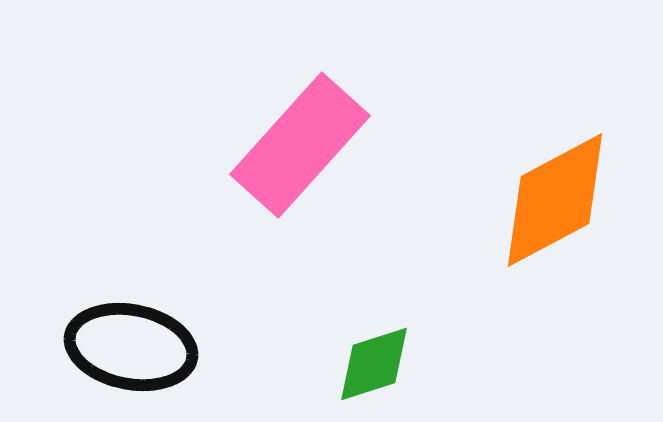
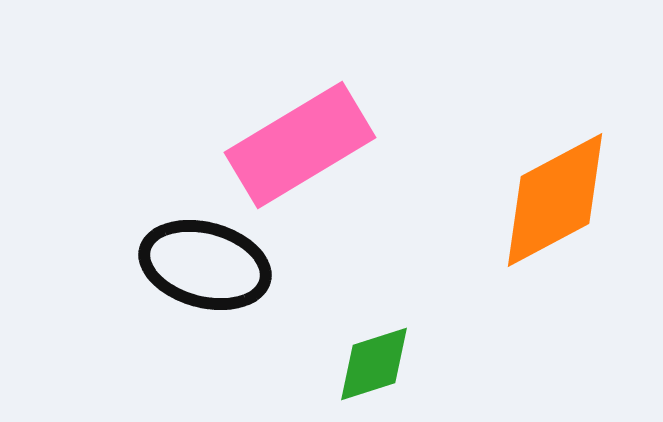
pink rectangle: rotated 17 degrees clockwise
black ellipse: moved 74 px right, 82 px up; rotated 4 degrees clockwise
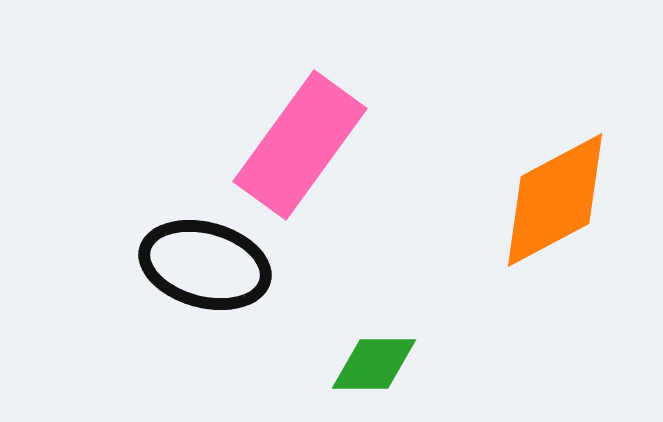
pink rectangle: rotated 23 degrees counterclockwise
green diamond: rotated 18 degrees clockwise
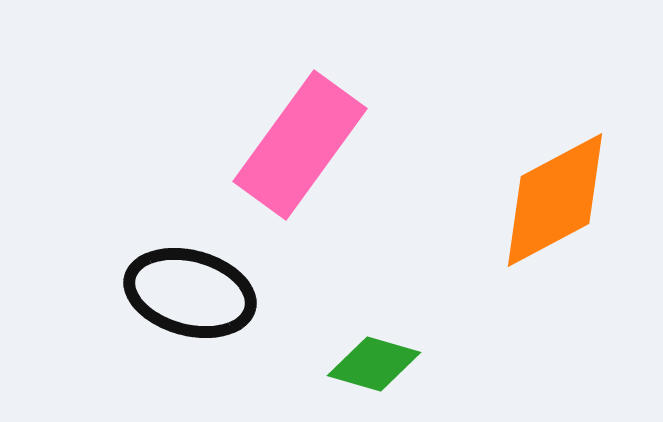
black ellipse: moved 15 px left, 28 px down
green diamond: rotated 16 degrees clockwise
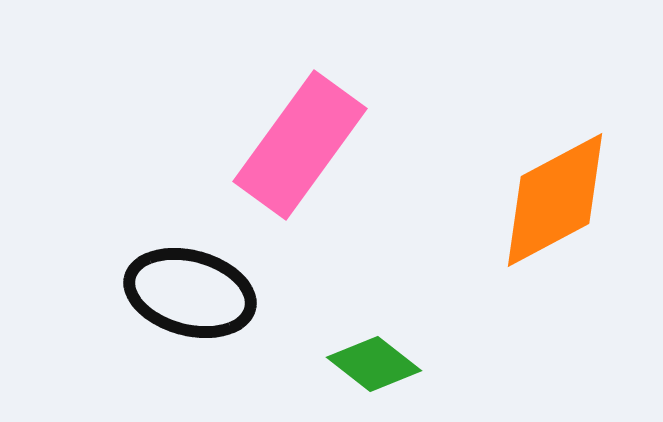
green diamond: rotated 22 degrees clockwise
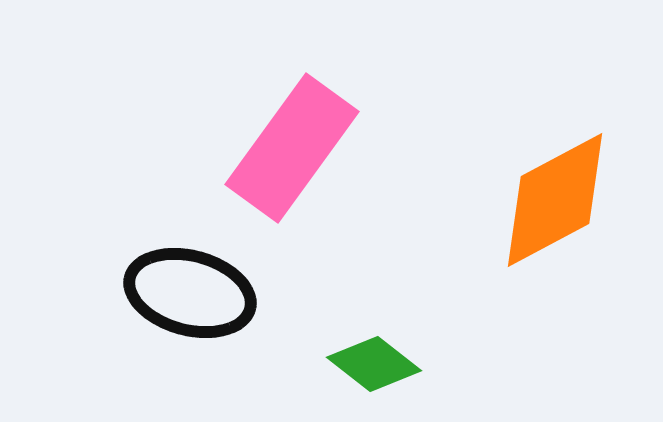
pink rectangle: moved 8 px left, 3 px down
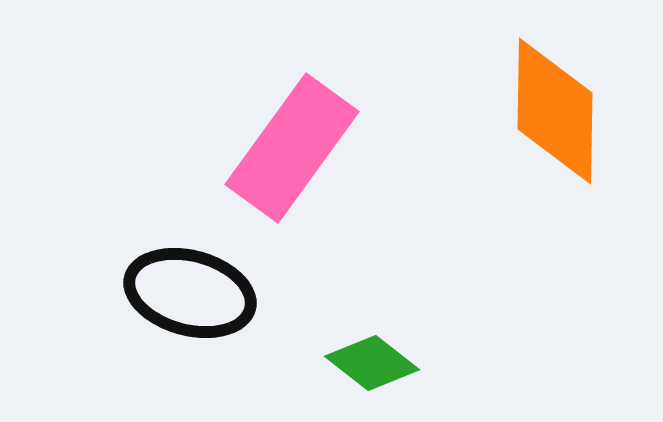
orange diamond: moved 89 px up; rotated 61 degrees counterclockwise
green diamond: moved 2 px left, 1 px up
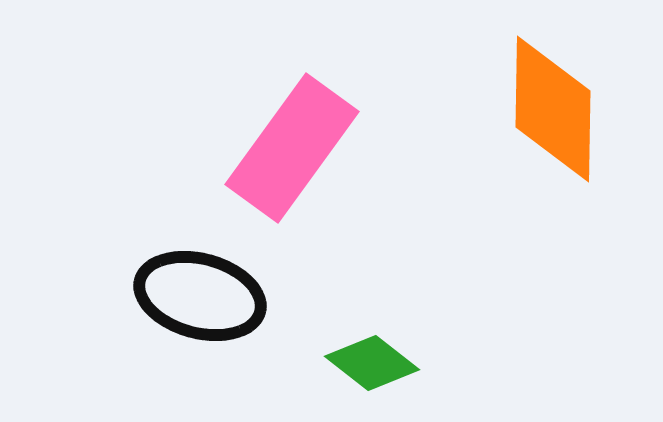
orange diamond: moved 2 px left, 2 px up
black ellipse: moved 10 px right, 3 px down
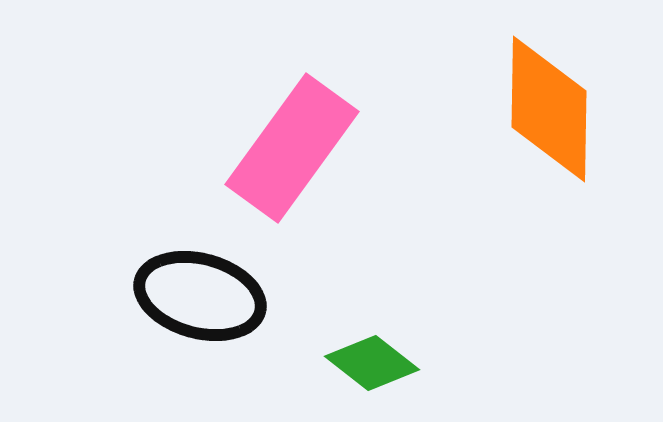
orange diamond: moved 4 px left
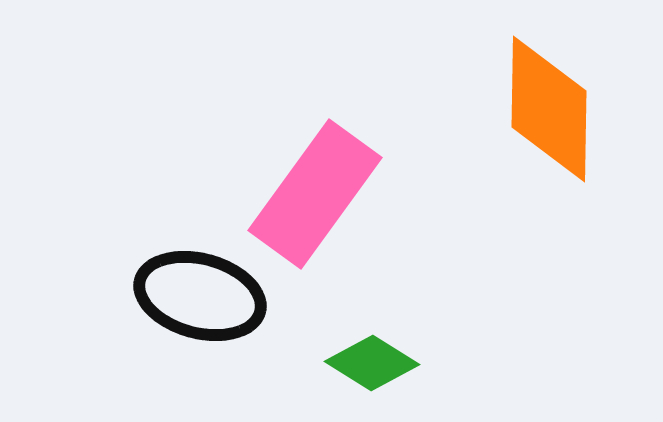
pink rectangle: moved 23 px right, 46 px down
green diamond: rotated 6 degrees counterclockwise
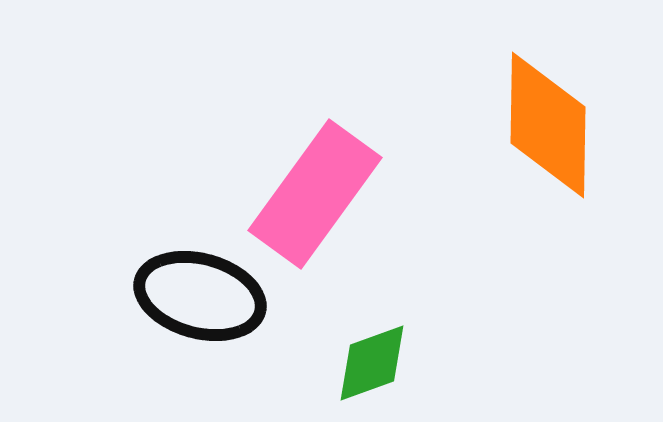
orange diamond: moved 1 px left, 16 px down
green diamond: rotated 52 degrees counterclockwise
